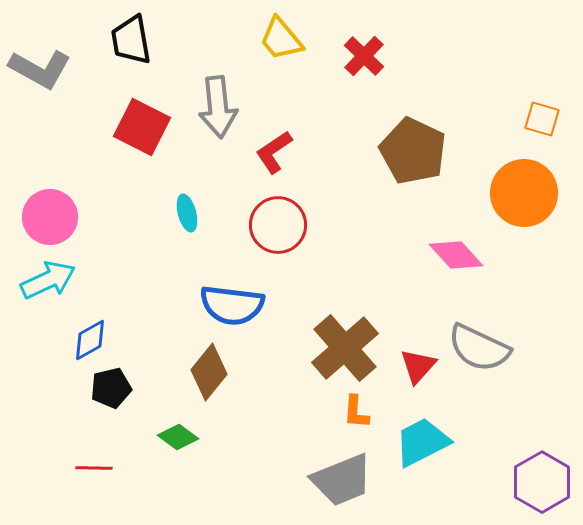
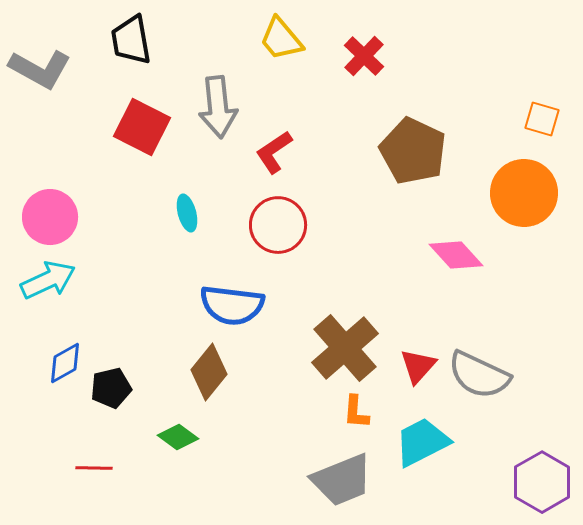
blue diamond: moved 25 px left, 23 px down
gray semicircle: moved 27 px down
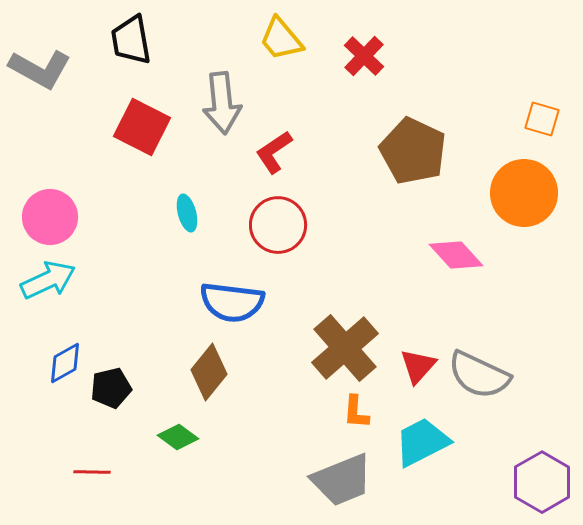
gray arrow: moved 4 px right, 4 px up
blue semicircle: moved 3 px up
red line: moved 2 px left, 4 px down
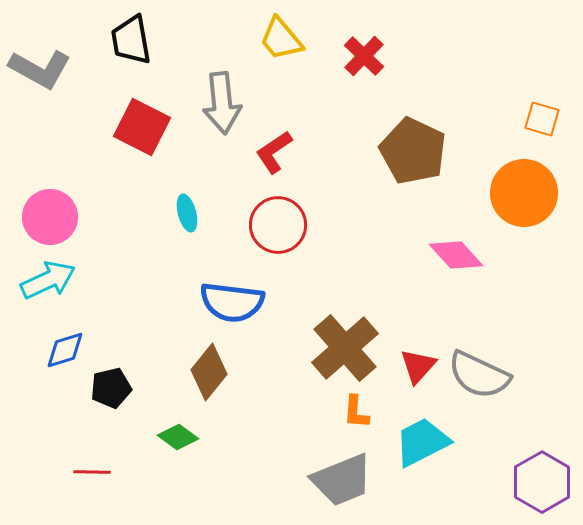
blue diamond: moved 13 px up; rotated 12 degrees clockwise
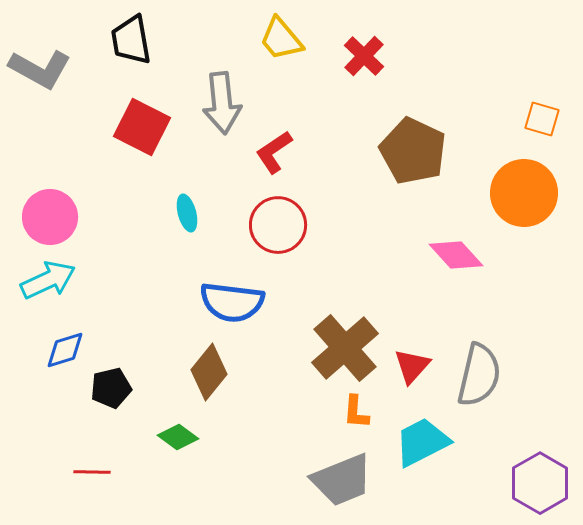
red triangle: moved 6 px left
gray semicircle: rotated 102 degrees counterclockwise
purple hexagon: moved 2 px left, 1 px down
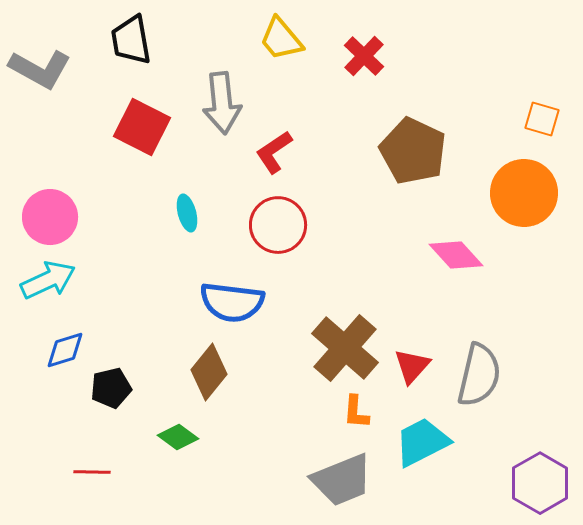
brown cross: rotated 8 degrees counterclockwise
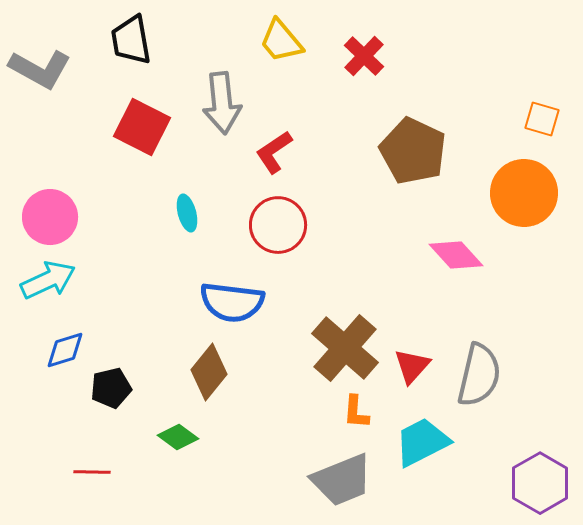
yellow trapezoid: moved 2 px down
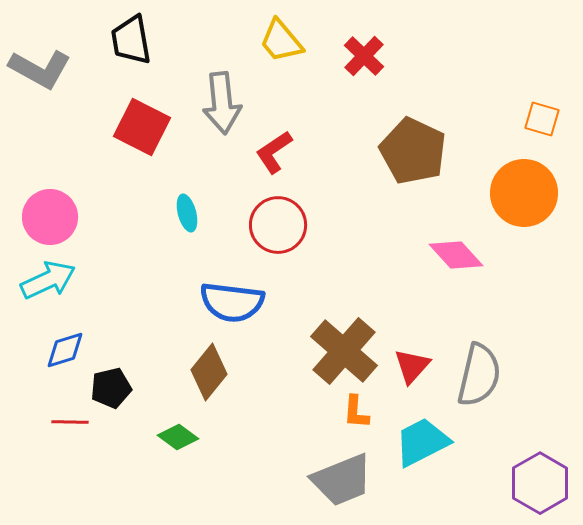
brown cross: moved 1 px left, 3 px down
red line: moved 22 px left, 50 px up
